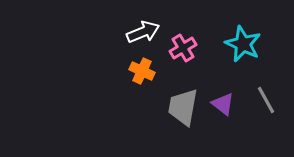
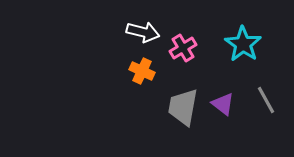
white arrow: rotated 36 degrees clockwise
cyan star: rotated 9 degrees clockwise
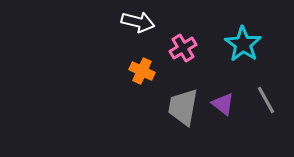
white arrow: moved 5 px left, 10 px up
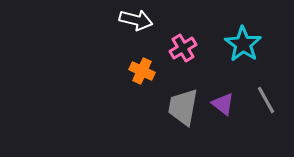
white arrow: moved 2 px left, 2 px up
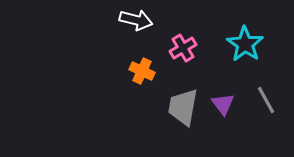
cyan star: moved 2 px right
purple triangle: rotated 15 degrees clockwise
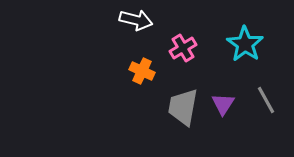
purple triangle: rotated 10 degrees clockwise
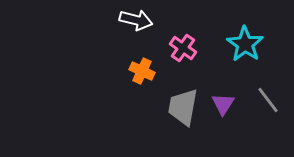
pink cross: rotated 24 degrees counterclockwise
gray line: moved 2 px right; rotated 8 degrees counterclockwise
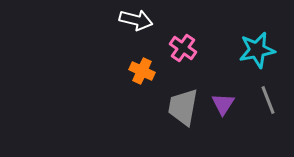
cyan star: moved 12 px right, 6 px down; rotated 27 degrees clockwise
gray line: rotated 16 degrees clockwise
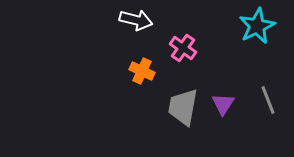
cyan star: moved 24 px up; rotated 15 degrees counterclockwise
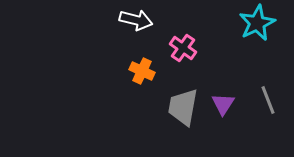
cyan star: moved 3 px up
